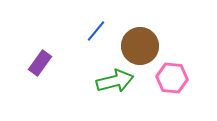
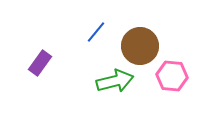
blue line: moved 1 px down
pink hexagon: moved 2 px up
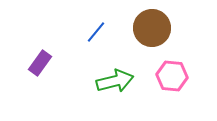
brown circle: moved 12 px right, 18 px up
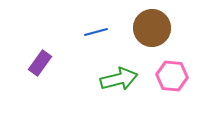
blue line: rotated 35 degrees clockwise
green arrow: moved 4 px right, 2 px up
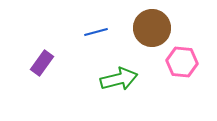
purple rectangle: moved 2 px right
pink hexagon: moved 10 px right, 14 px up
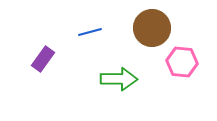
blue line: moved 6 px left
purple rectangle: moved 1 px right, 4 px up
green arrow: rotated 15 degrees clockwise
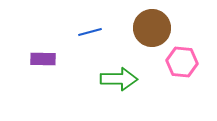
purple rectangle: rotated 55 degrees clockwise
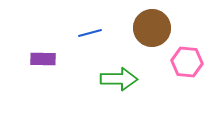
blue line: moved 1 px down
pink hexagon: moved 5 px right
